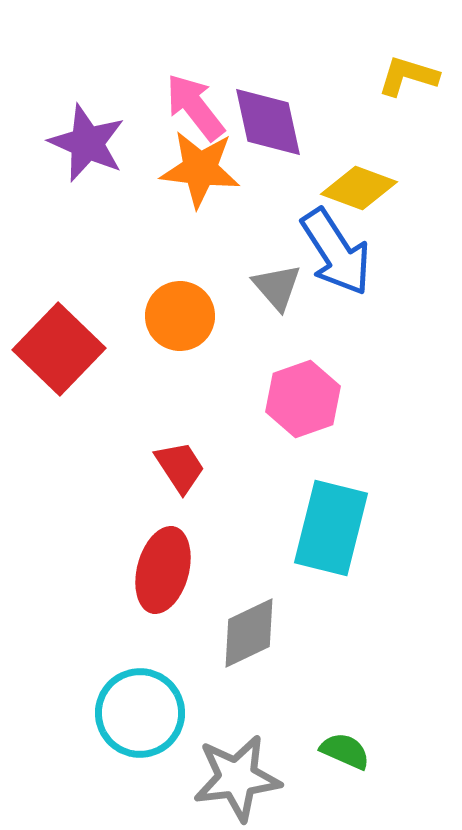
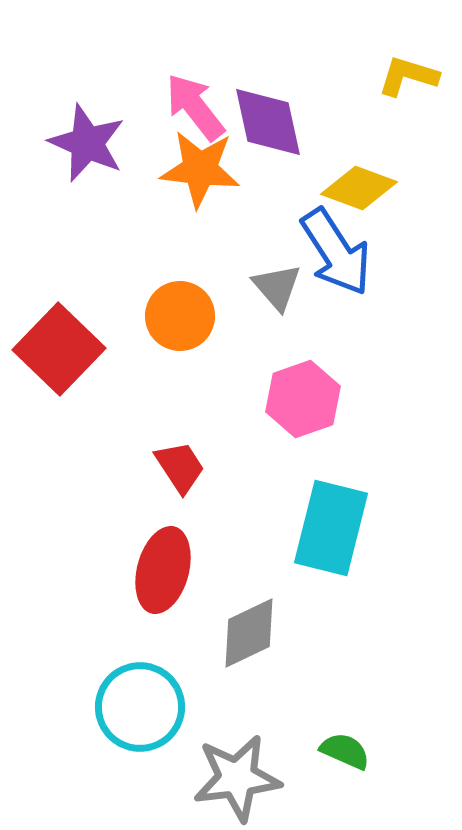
cyan circle: moved 6 px up
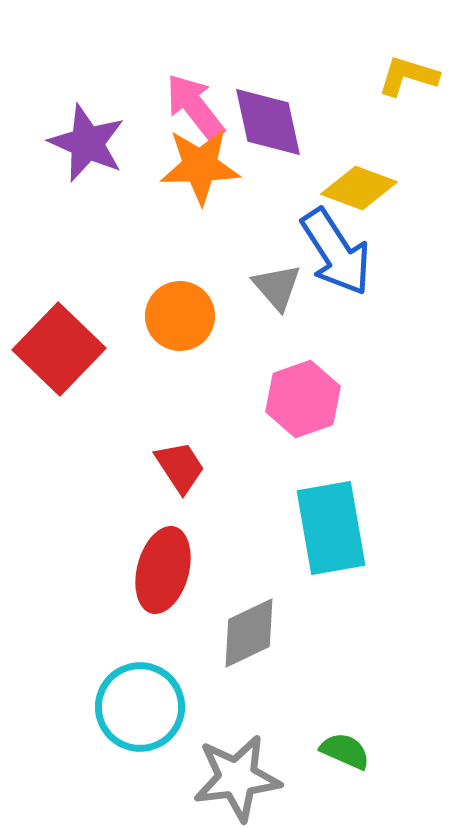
orange star: moved 3 px up; rotated 8 degrees counterclockwise
cyan rectangle: rotated 24 degrees counterclockwise
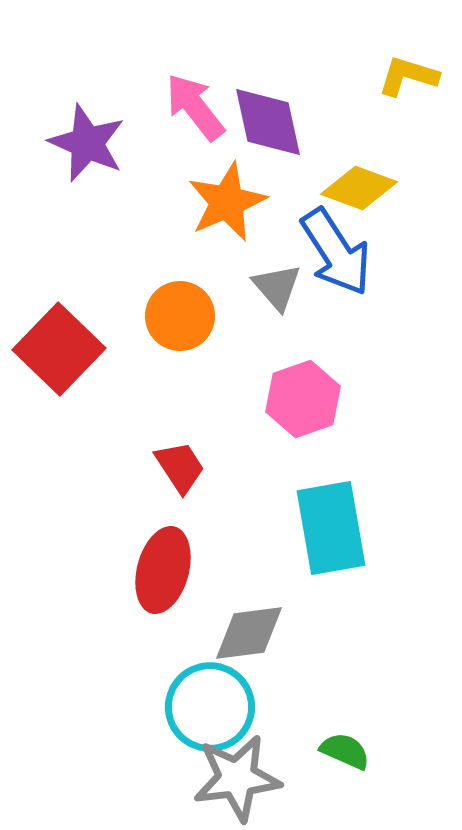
orange star: moved 27 px right, 36 px down; rotated 22 degrees counterclockwise
gray diamond: rotated 18 degrees clockwise
cyan circle: moved 70 px right
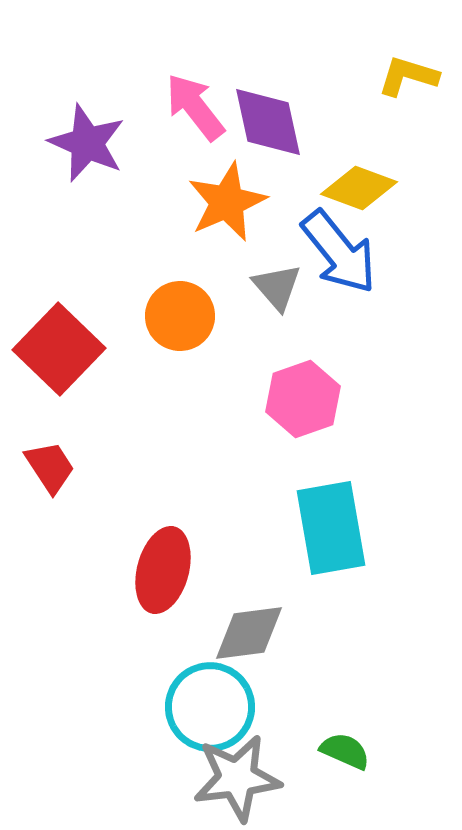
blue arrow: moved 3 px right; rotated 6 degrees counterclockwise
red trapezoid: moved 130 px left
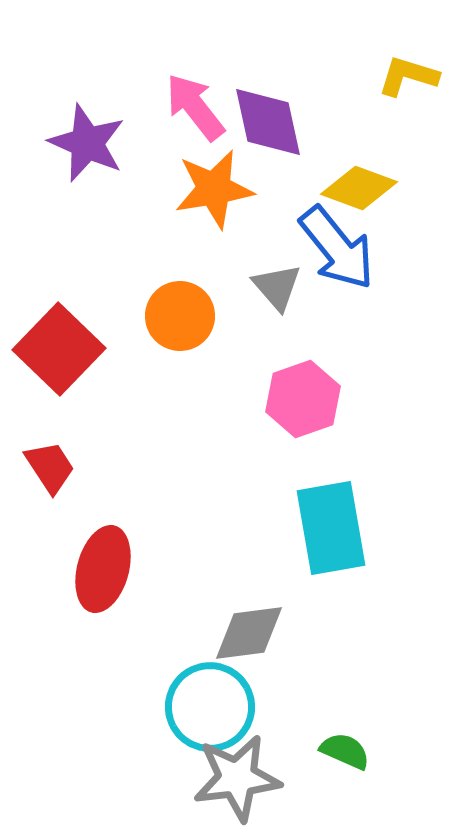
orange star: moved 13 px left, 13 px up; rotated 14 degrees clockwise
blue arrow: moved 2 px left, 4 px up
red ellipse: moved 60 px left, 1 px up
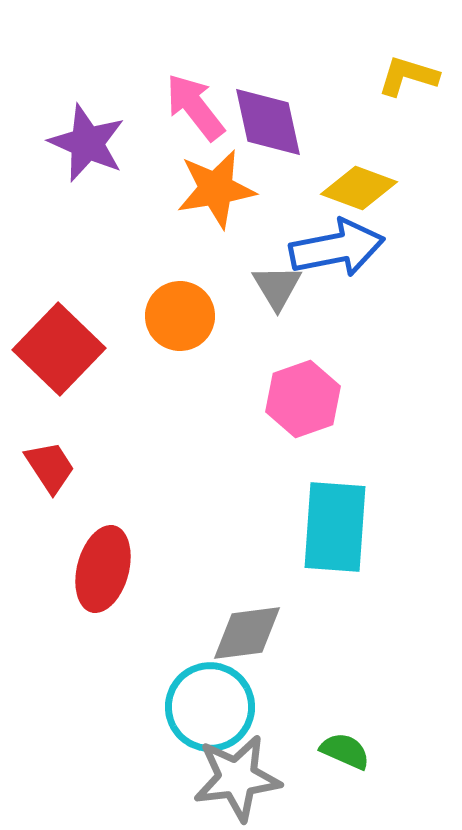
orange star: moved 2 px right
blue arrow: rotated 62 degrees counterclockwise
gray triangle: rotated 10 degrees clockwise
cyan rectangle: moved 4 px right, 1 px up; rotated 14 degrees clockwise
gray diamond: moved 2 px left
